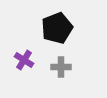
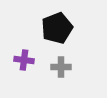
purple cross: rotated 24 degrees counterclockwise
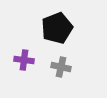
gray cross: rotated 12 degrees clockwise
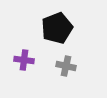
gray cross: moved 5 px right, 1 px up
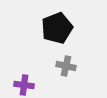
purple cross: moved 25 px down
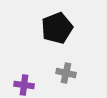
gray cross: moved 7 px down
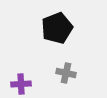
purple cross: moved 3 px left, 1 px up; rotated 12 degrees counterclockwise
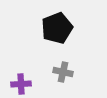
gray cross: moved 3 px left, 1 px up
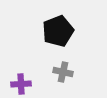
black pentagon: moved 1 px right, 3 px down
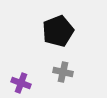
purple cross: moved 1 px up; rotated 24 degrees clockwise
